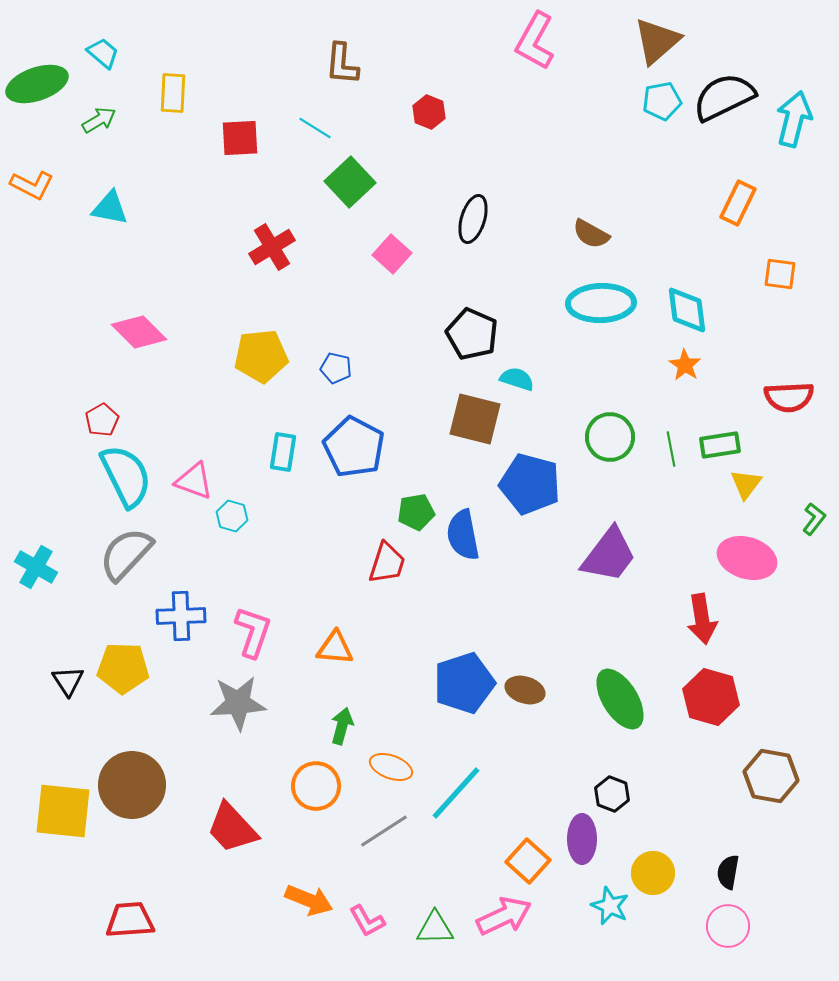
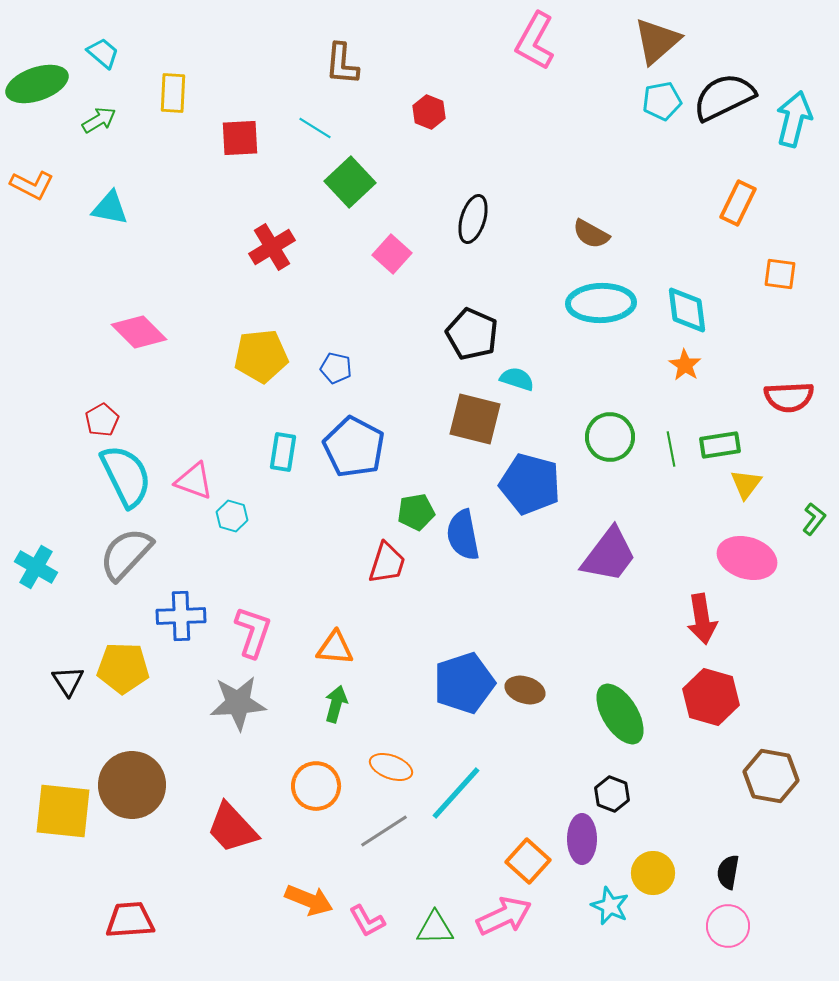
green ellipse at (620, 699): moved 15 px down
green arrow at (342, 726): moved 6 px left, 22 px up
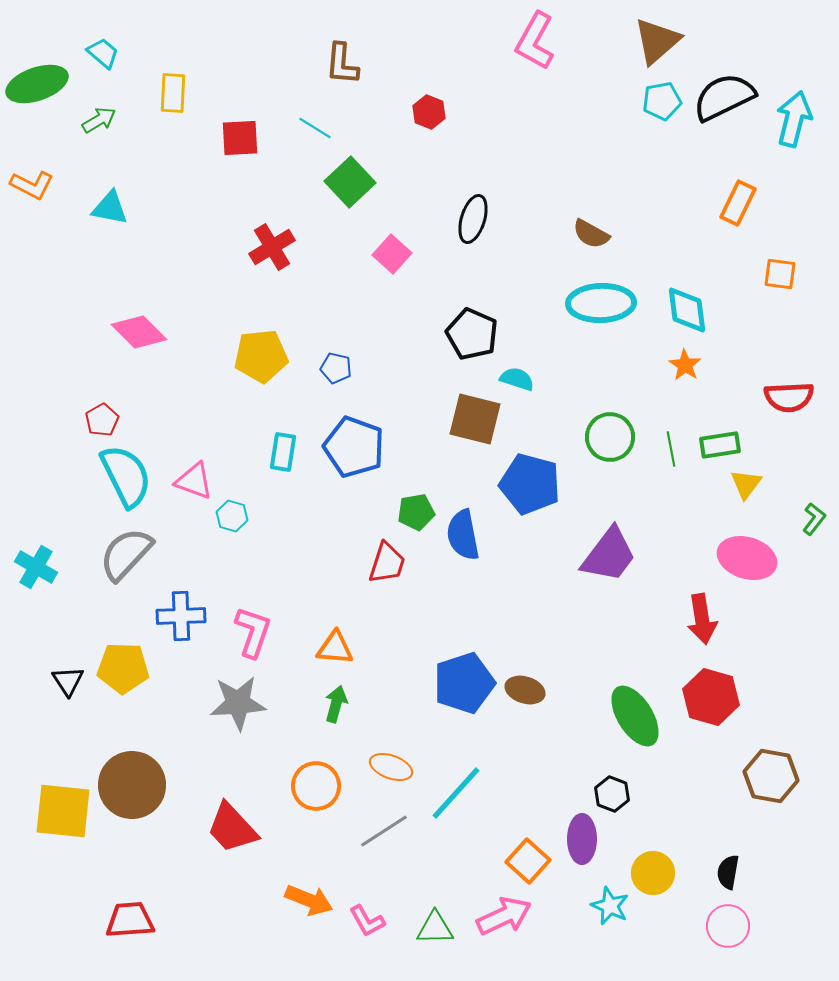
blue pentagon at (354, 447): rotated 8 degrees counterclockwise
green ellipse at (620, 714): moved 15 px right, 2 px down
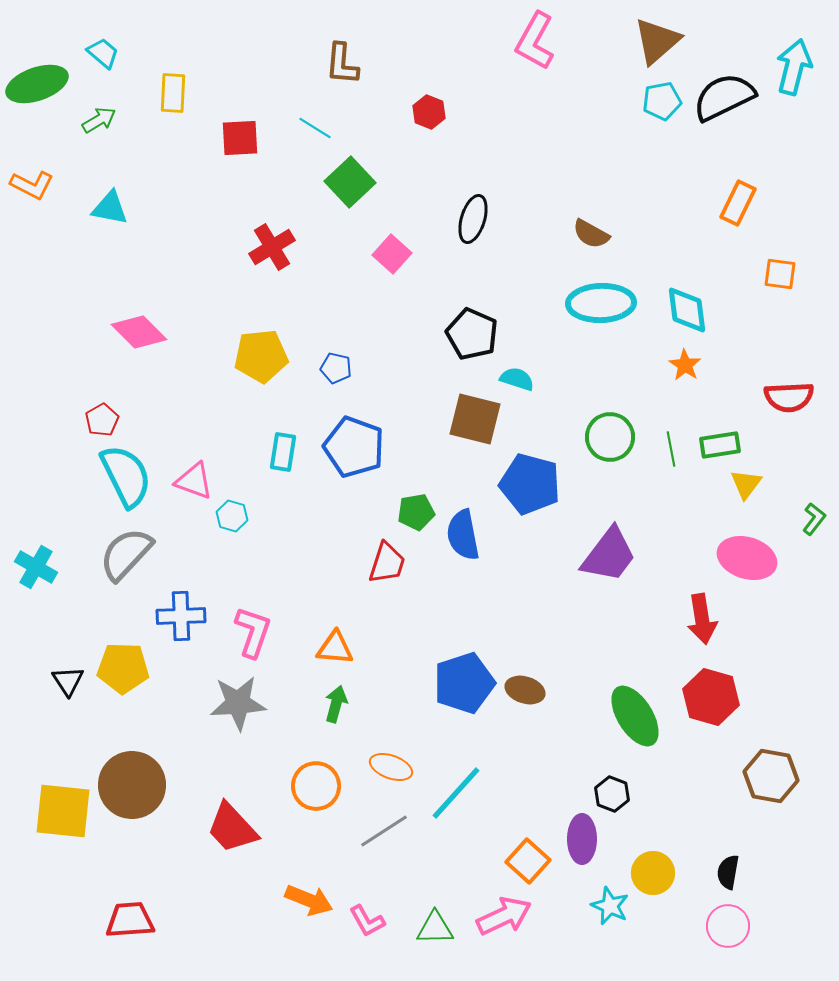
cyan arrow at (794, 119): moved 52 px up
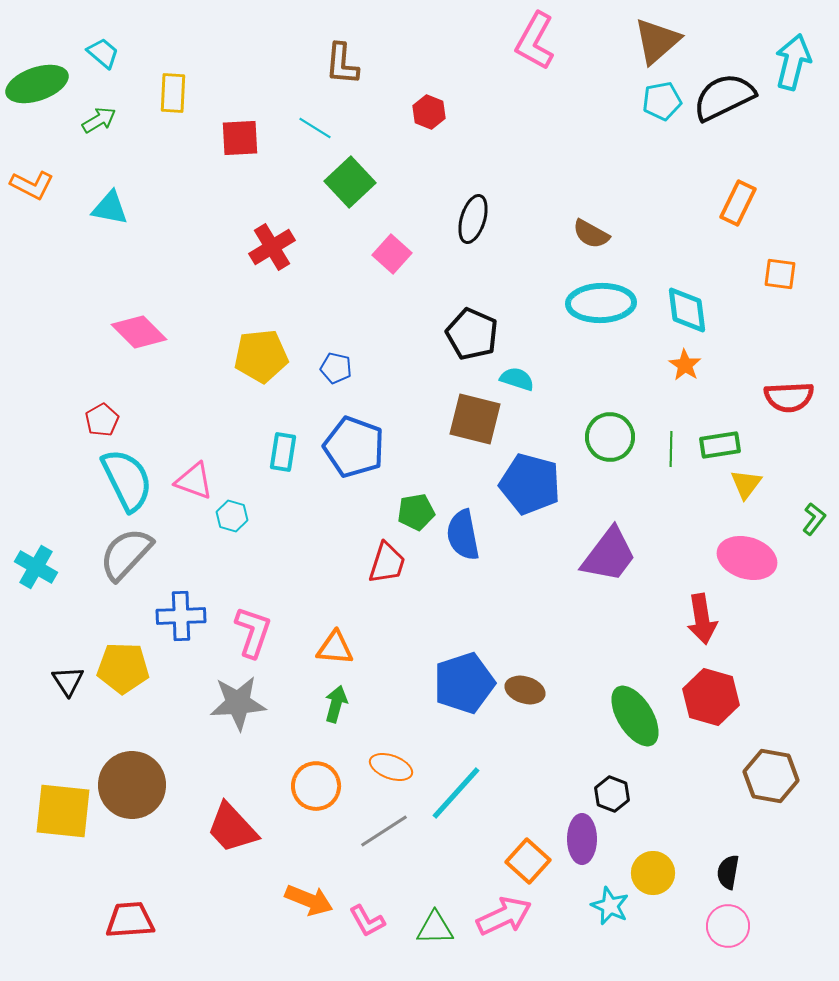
cyan arrow at (794, 67): moved 1 px left, 5 px up
green line at (671, 449): rotated 12 degrees clockwise
cyan semicircle at (126, 476): moved 1 px right, 4 px down
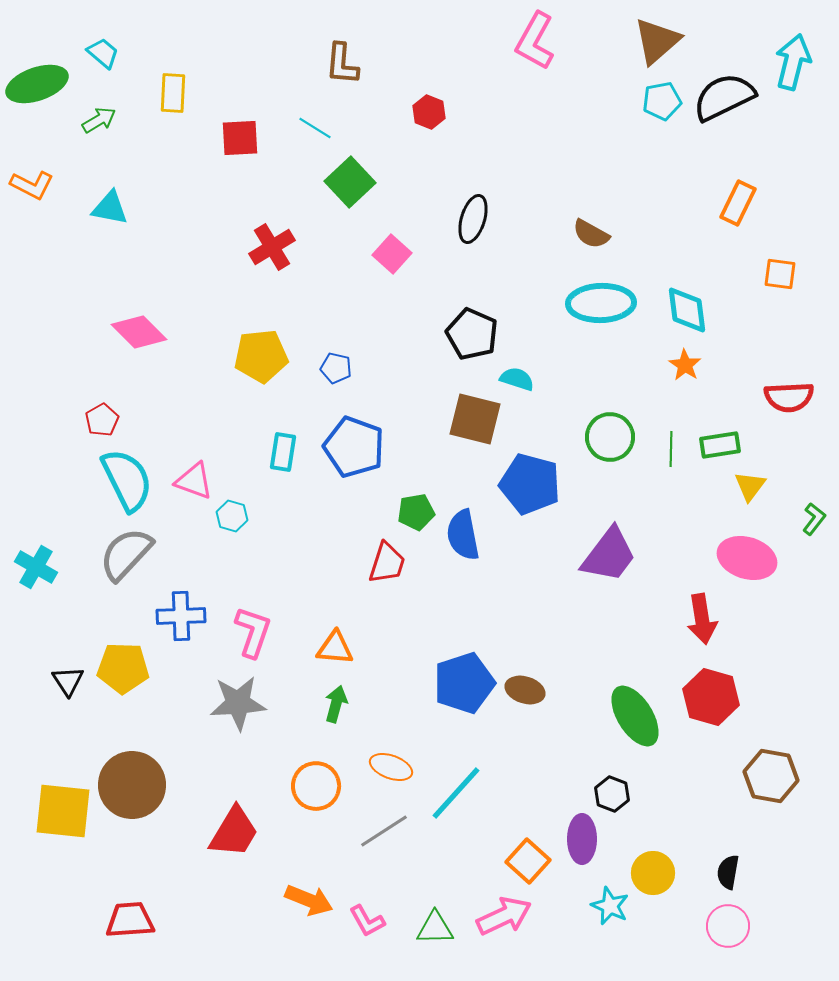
yellow triangle at (746, 484): moved 4 px right, 2 px down
red trapezoid at (232, 828): moved 2 px right, 4 px down; rotated 106 degrees counterclockwise
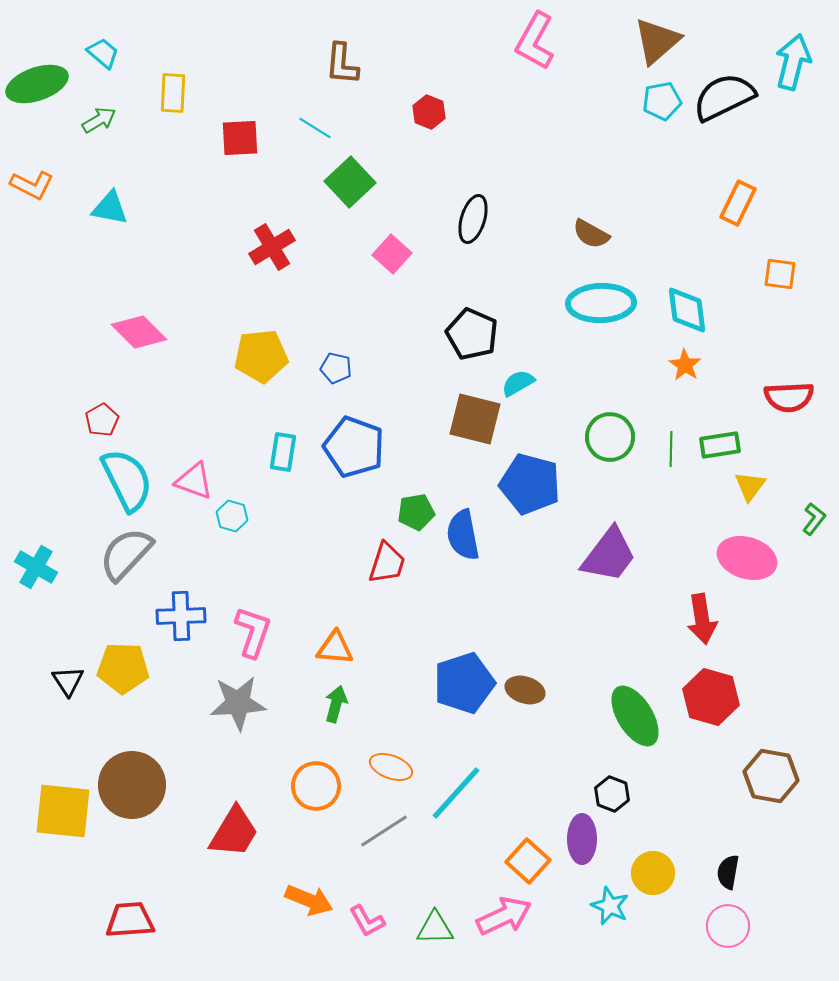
cyan semicircle at (517, 379): moved 1 px right, 4 px down; rotated 48 degrees counterclockwise
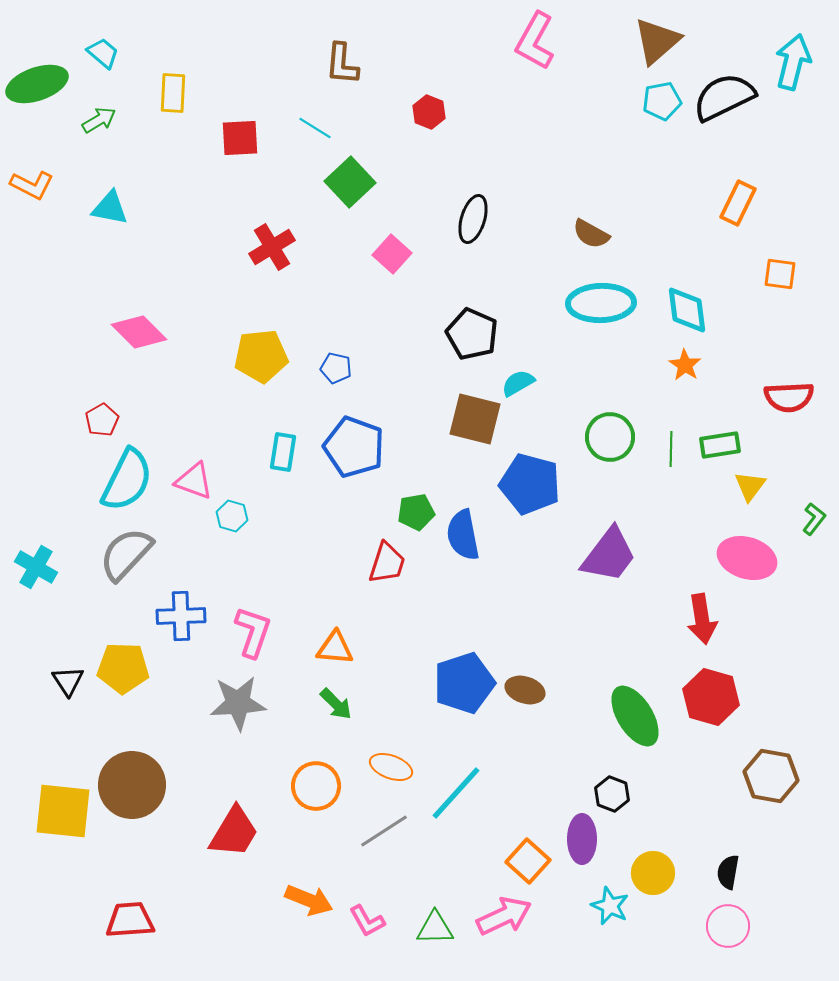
cyan semicircle at (127, 480): rotated 52 degrees clockwise
green arrow at (336, 704): rotated 120 degrees clockwise
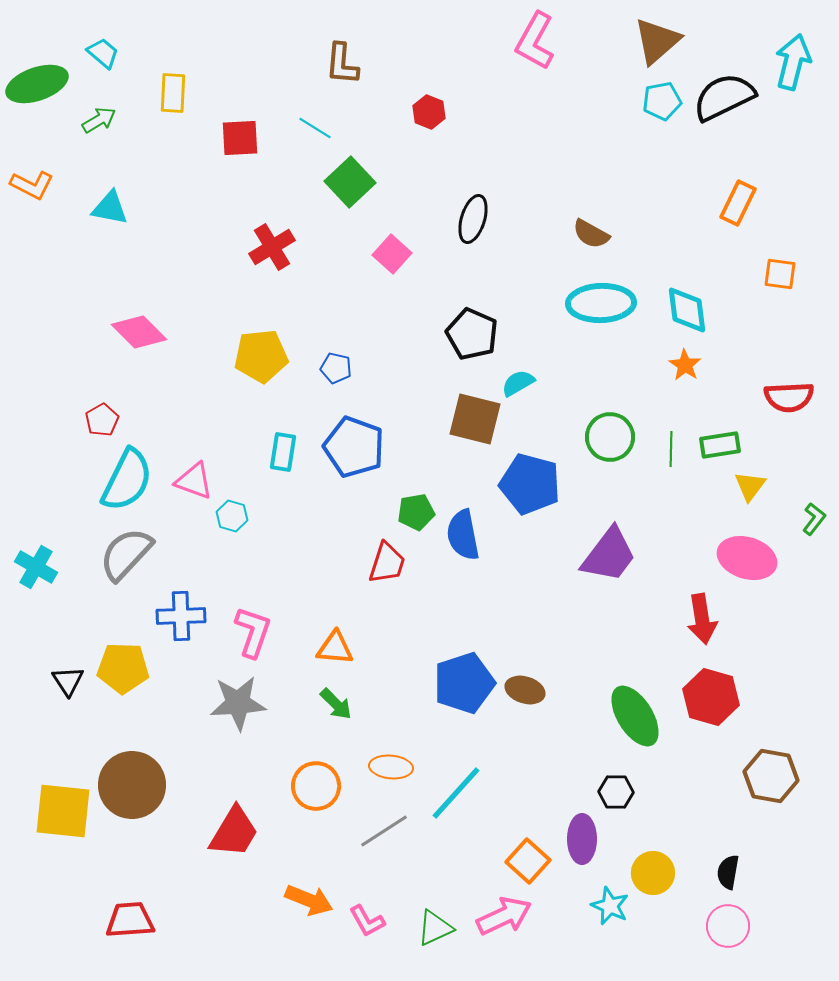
orange ellipse at (391, 767): rotated 15 degrees counterclockwise
black hexagon at (612, 794): moved 4 px right, 2 px up; rotated 20 degrees counterclockwise
green triangle at (435, 928): rotated 24 degrees counterclockwise
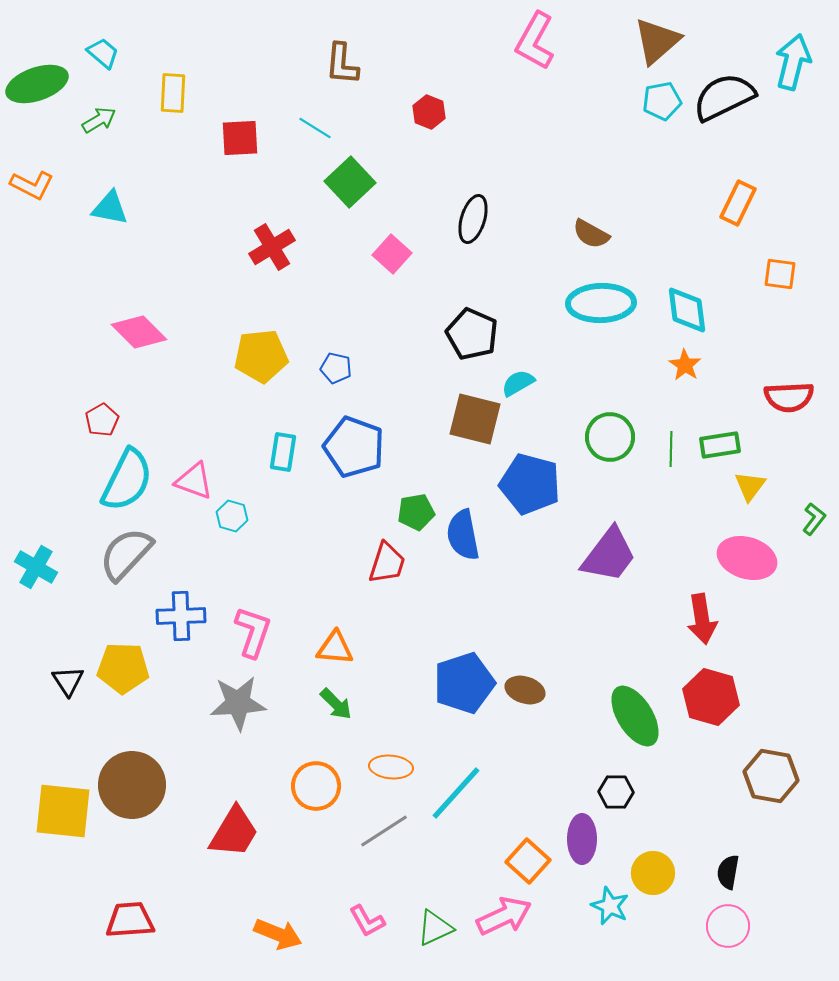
orange arrow at (309, 900): moved 31 px left, 34 px down
